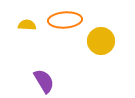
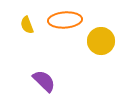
yellow semicircle: rotated 114 degrees counterclockwise
purple semicircle: rotated 15 degrees counterclockwise
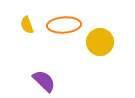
orange ellipse: moved 1 px left, 5 px down
yellow circle: moved 1 px left, 1 px down
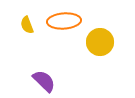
orange ellipse: moved 4 px up
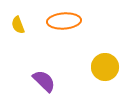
yellow semicircle: moved 9 px left
yellow circle: moved 5 px right, 25 px down
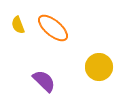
orange ellipse: moved 11 px left, 7 px down; rotated 44 degrees clockwise
yellow circle: moved 6 px left
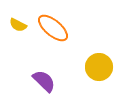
yellow semicircle: rotated 42 degrees counterclockwise
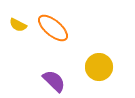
purple semicircle: moved 10 px right
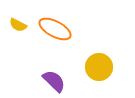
orange ellipse: moved 2 px right, 1 px down; rotated 12 degrees counterclockwise
